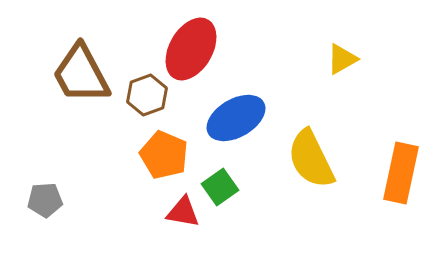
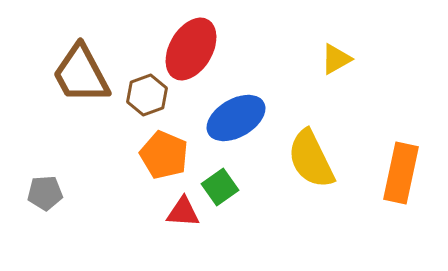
yellow triangle: moved 6 px left
gray pentagon: moved 7 px up
red triangle: rotated 6 degrees counterclockwise
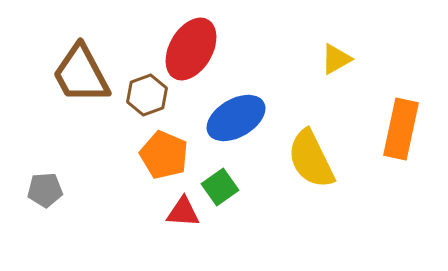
orange rectangle: moved 44 px up
gray pentagon: moved 3 px up
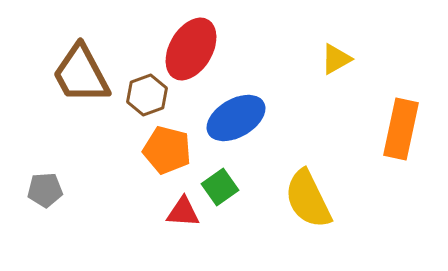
orange pentagon: moved 3 px right, 5 px up; rotated 9 degrees counterclockwise
yellow semicircle: moved 3 px left, 40 px down
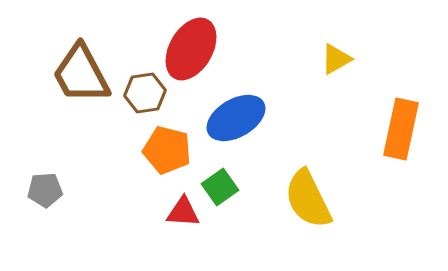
brown hexagon: moved 2 px left, 2 px up; rotated 12 degrees clockwise
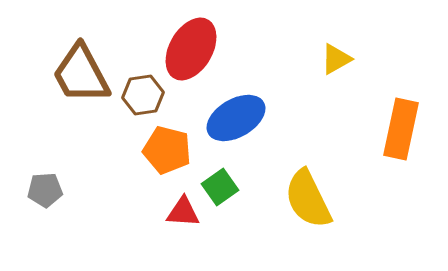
brown hexagon: moved 2 px left, 2 px down
